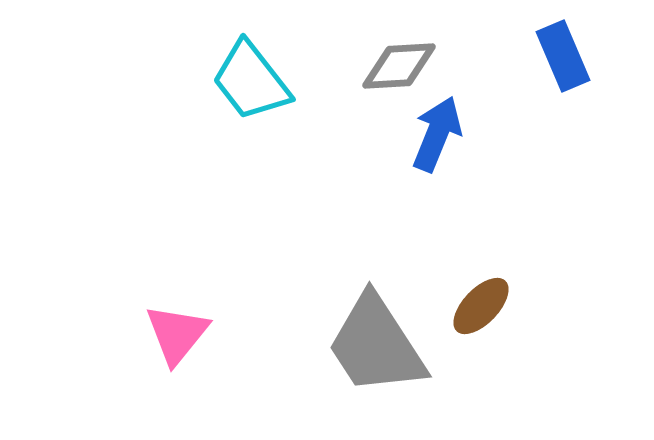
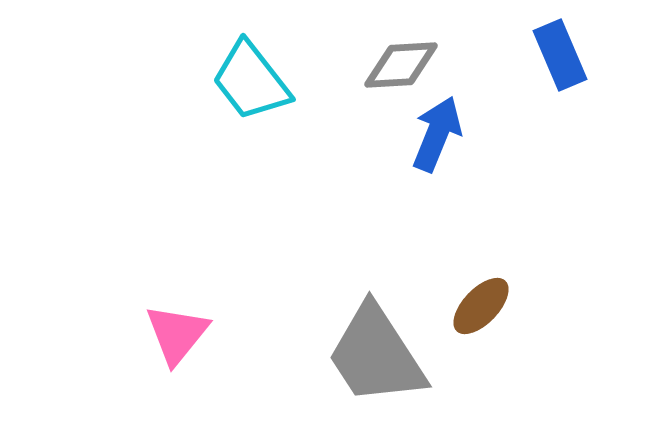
blue rectangle: moved 3 px left, 1 px up
gray diamond: moved 2 px right, 1 px up
gray trapezoid: moved 10 px down
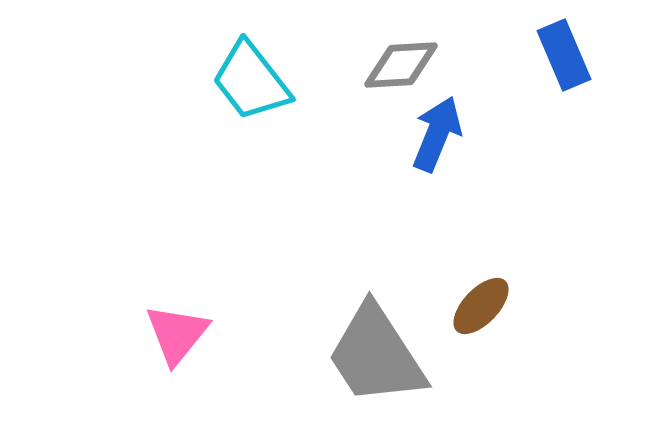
blue rectangle: moved 4 px right
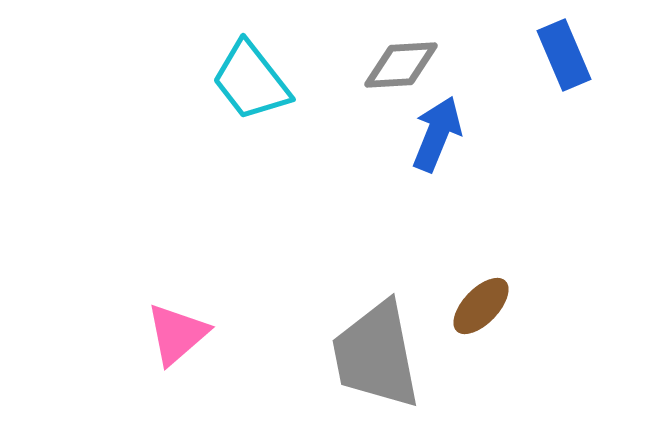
pink triangle: rotated 10 degrees clockwise
gray trapezoid: rotated 22 degrees clockwise
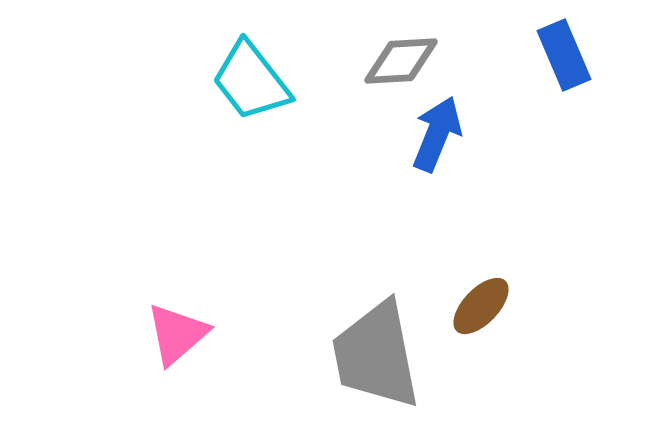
gray diamond: moved 4 px up
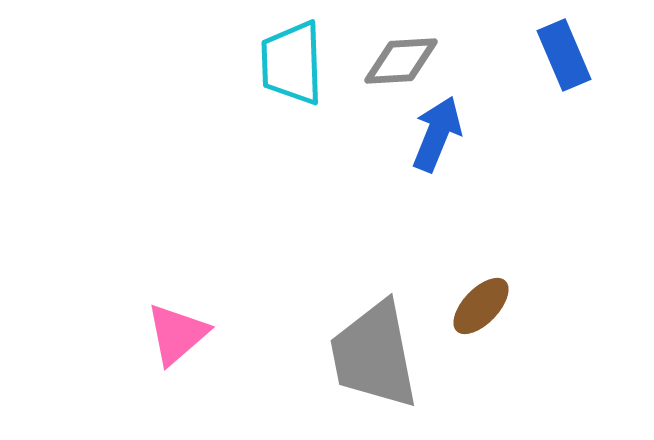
cyan trapezoid: moved 41 px right, 18 px up; rotated 36 degrees clockwise
gray trapezoid: moved 2 px left
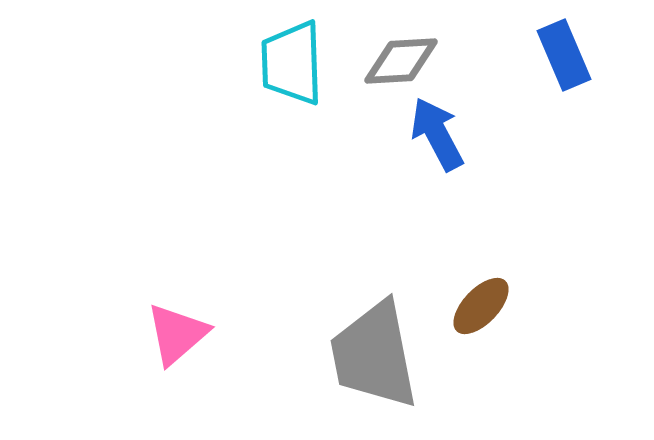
blue arrow: rotated 50 degrees counterclockwise
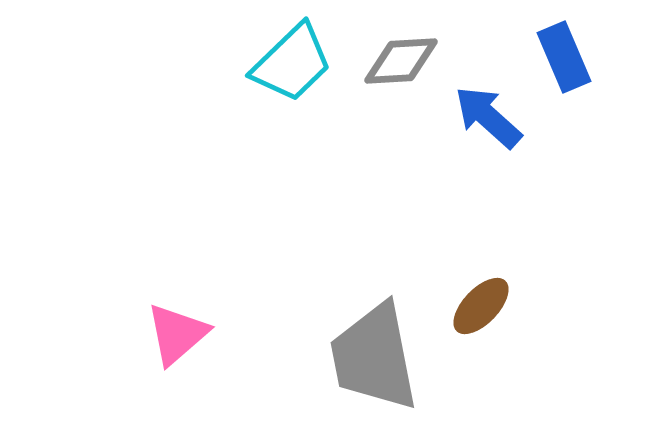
blue rectangle: moved 2 px down
cyan trapezoid: rotated 132 degrees counterclockwise
blue arrow: moved 51 px right, 17 px up; rotated 20 degrees counterclockwise
gray trapezoid: moved 2 px down
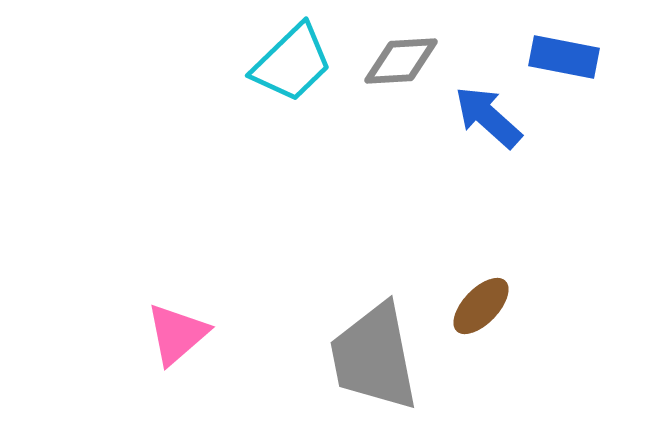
blue rectangle: rotated 56 degrees counterclockwise
